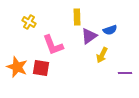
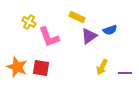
yellow rectangle: rotated 63 degrees counterclockwise
pink L-shape: moved 4 px left, 8 px up
yellow arrow: moved 12 px down
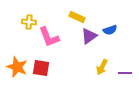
yellow cross: rotated 24 degrees counterclockwise
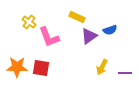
yellow cross: rotated 32 degrees clockwise
orange star: rotated 20 degrees counterclockwise
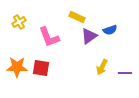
yellow cross: moved 10 px left; rotated 24 degrees clockwise
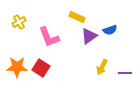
red square: rotated 24 degrees clockwise
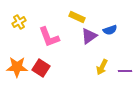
purple line: moved 2 px up
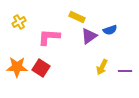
pink L-shape: rotated 115 degrees clockwise
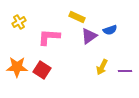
red square: moved 1 px right, 2 px down
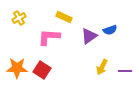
yellow rectangle: moved 13 px left
yellow cross: moved 4 px up
orange star: moved 1 px down
